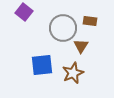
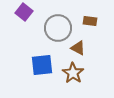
gray circle: moved 5 px left
brown triangle: moved 3 px left, 2 px down; rotated 35 degrees counterclockwise
brown star: rotated 15 degrees counterclockwise
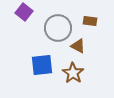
brown triangle: moved 2 px up
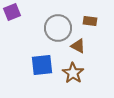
purple square: moved 12 px left; rotated 30 degrees clockwise
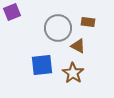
brown rectangle: moved 2 px left, 1 px down
